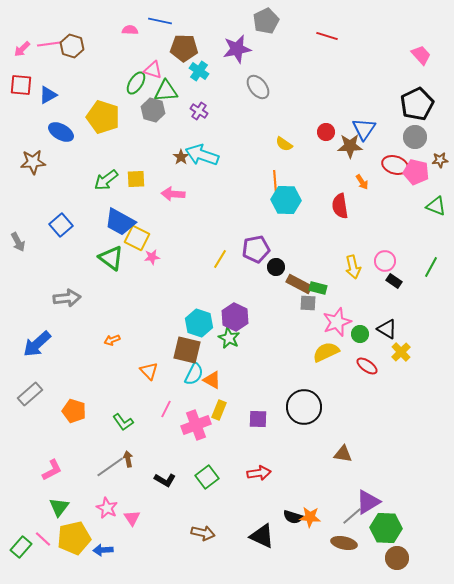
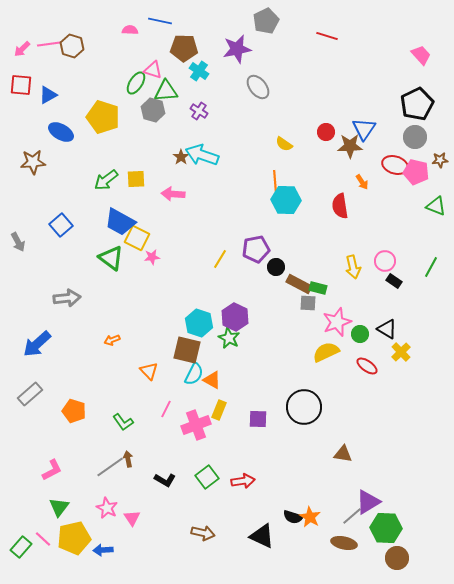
red arrow at (259, 473): moved 16 px left, 8 px down
orange star at (310, 517): rotated 25 degrees clockwise
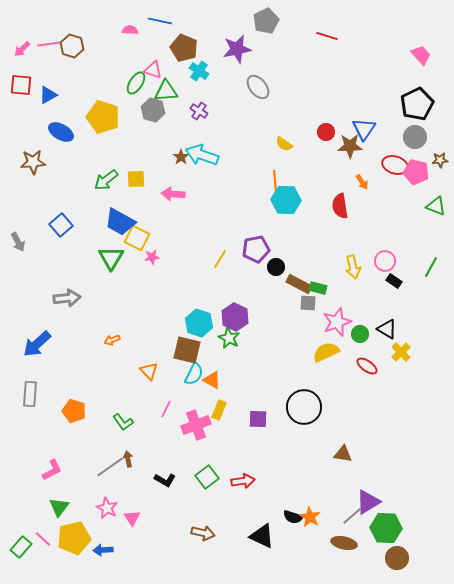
brown pentagon at (184, 48): rotated 20 degrees clockwise
green triangle at (111, 258): rotated 24 degrees clockwise
gray rectangle at (30, 394): rotated 45 degrees counterclockwise
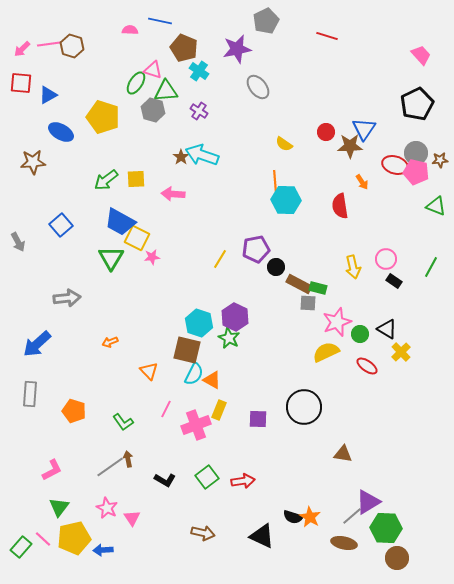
red square at (21, 85): moved 2 px up
gray circle at (415, 137): moved 1 px right, 16 px down
pink circle at (385, 261): moved 1 px right, 2 px up
orange arrow at (112, 340): moved 2 px left, 2 px down
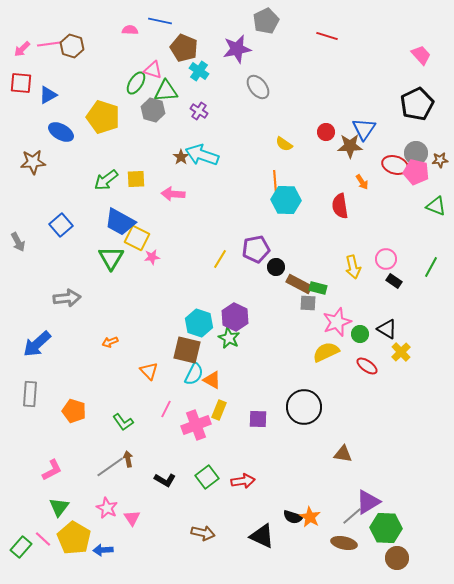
yellow pentagon at (74, 538): rotated 28 degrees counterclockwise
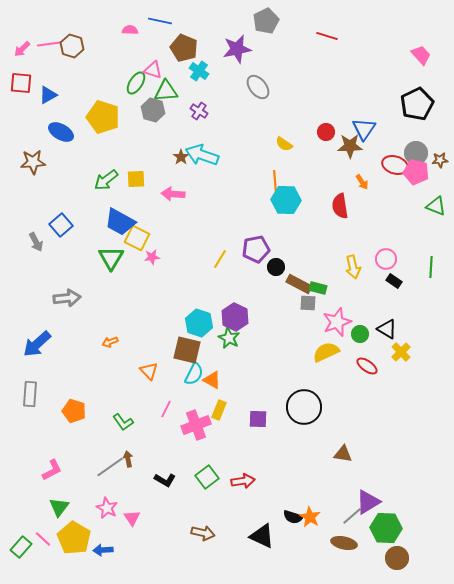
gray arrow at (18, 242): moved 18 px right
green line at (431, 267): rotated 25 degrees counterclockwise
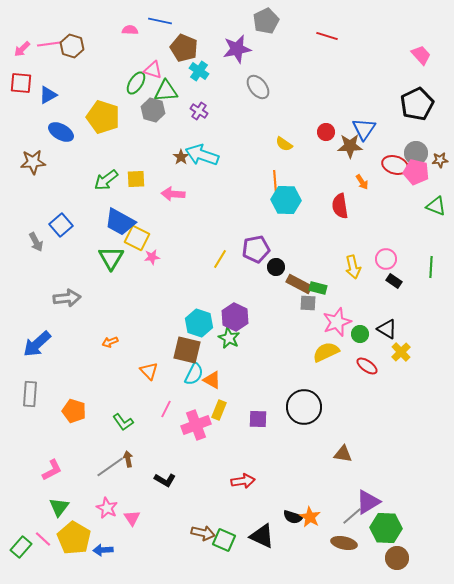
green square at (207, 477): moved 17 px right, 63 px down; rotated 30 degrees counterclockwise
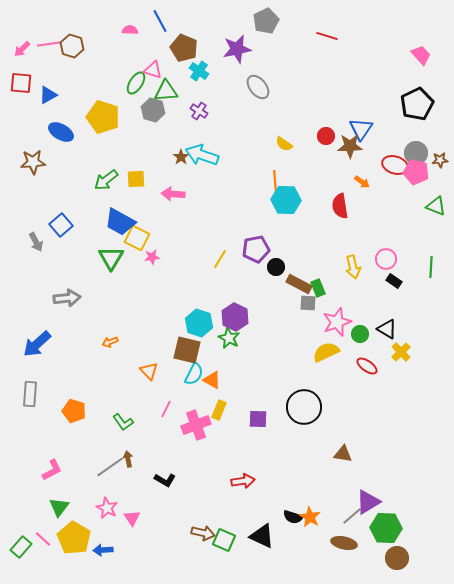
blue line at (160, 21): rotated 50 degrees clockwise
blue triangle at (364, 129): moved 3 px left
red circle at (326, 132): moved 4 px down
orange arrow at (362, 182): rotated 21 degrees counterclockwise
green rectangle at (318, 288): rotated 54 degrees clockwise
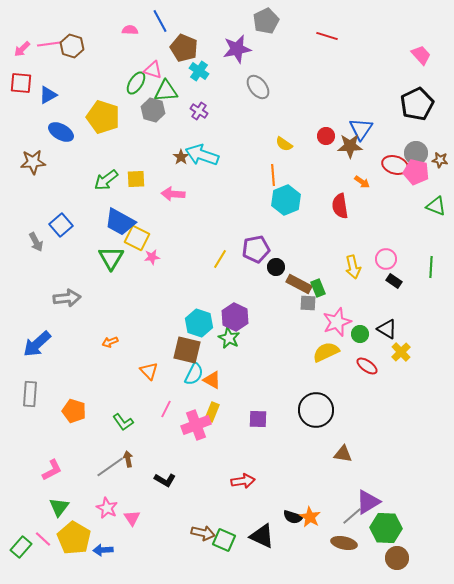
brown star at (440, 160): rotated 14 degrees clockwise
orange line at (275, 181): moved 2 px left, 6 px up
cyan hexagon at (286, 200): rotated 24 degrees counterclockwise
black circle at (304, 407): moved 12 px right, 3 px down
yellow rectangle at (219, 410): moved 7 px left, 2 px down
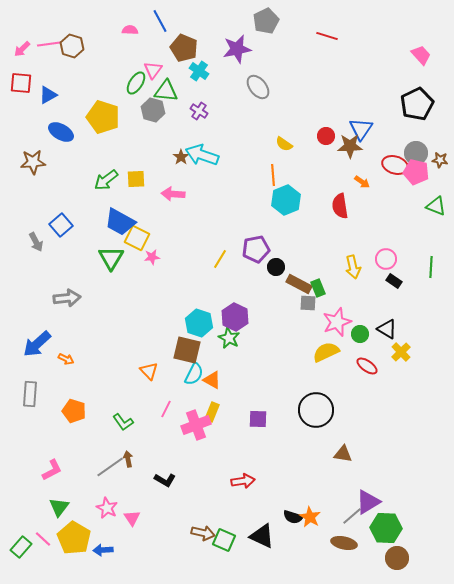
pink triangle at (153, 70): rotated 48 degrees clockwise
green triangle at (166, 91): rotated 10 degrees clockwise
orange arrow at (110, 342): moved 44 px left, 17 px down; rotated 133 degrees counterclockwise
